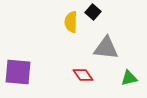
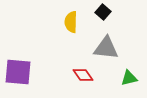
black square: moved 10 px right
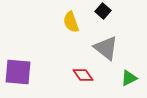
black square: moved 1 px up
yellow semicircle: rotated 20 degrees counterclockwise
gray triangle: rotated 32 degrees clockwise
green triangle: rotated 12 degrees counterclockwise
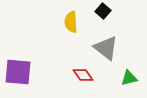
yellow semicircle: rotated 15 degrees clockwise
green triangle: rotated 12 degrees clockwise
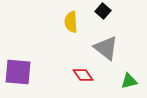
green triangle: moved 3 px down
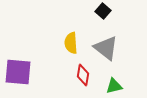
yellow semicircle: moved 21 px down
red diamond: rotated 45 degrees clockwise
green triangle: moved 15 px left, 5 px down
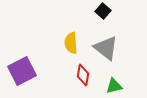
purple square: moved 4 px right, 1 px up; rotated 32 degrees counterclockwise
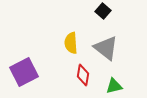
purple square: moved 2 px right, 1 px down
